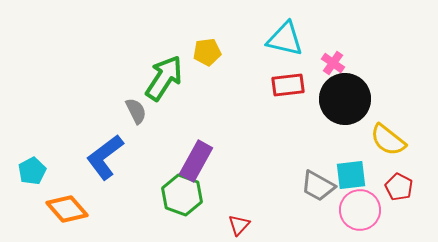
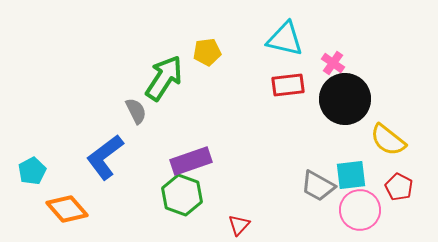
purple rectangle: moved 5 px left; rotated 42 degrees clockwise
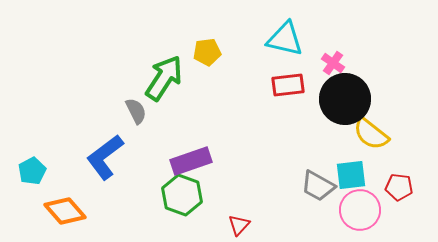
yellow semicircle: moved 17 px left, 6 px up
red pentagon: rotated 20 degrees counterclockwise
orange diamond: moved 2 px left, 2 px down
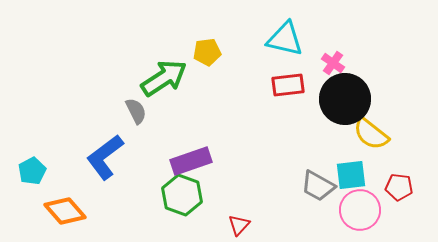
green arrow: rotated 24 degrees clockwise
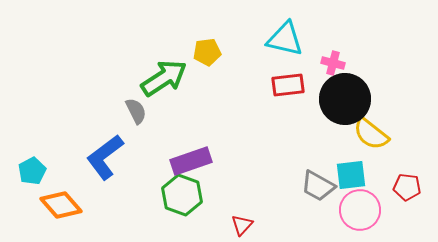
pink cross: rotated 20 degrees counterclockwise
red pentagon: moved 8 px right
orange diamond: moved 4 px left, 6 px up
red triangle: moved 3 px right
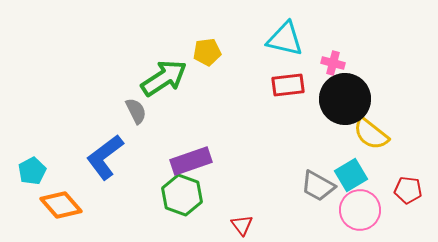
cyan square: rotated 24 degrees counterclockwise
red pentagon: moved 1 px right, 3 px down
red triangle: rotated 20 degrees counterclockwise
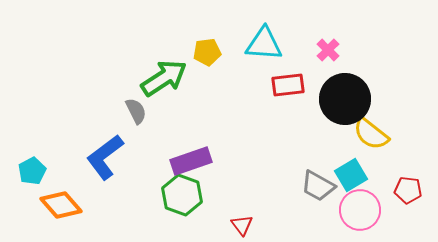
cyan triangle: moved 21 px left, 5 px down; rotated 9 degrees counterclockwise
pink cross: moved 5 px left, 13 px up; rotated 30 degrees clockwise
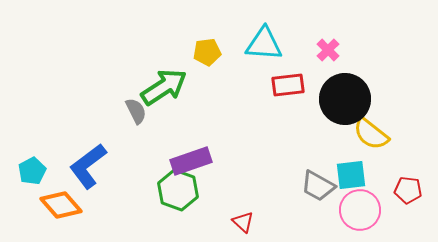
green arrow: moved 9 px down
blue L-shape: moved 17 px left, 9 px down
cyan square: rotated 24 degrees clockwise
green hexagon: moved 4 px left, 5 px up
red triangle: moved 1 px right, 3 px up; rotated 10 degrees counterclockwise
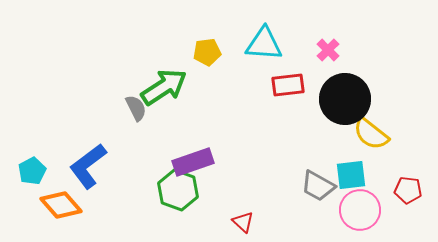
gray semicircle: moved 3 px up
purple rectangle: moved 2 px right, 1 px down
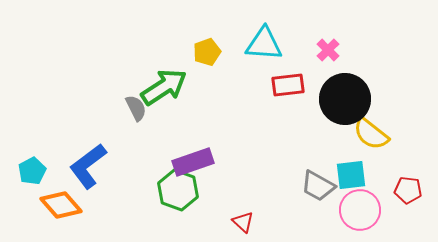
yellow pentagon: rotated 12 degrees counterclockwise
